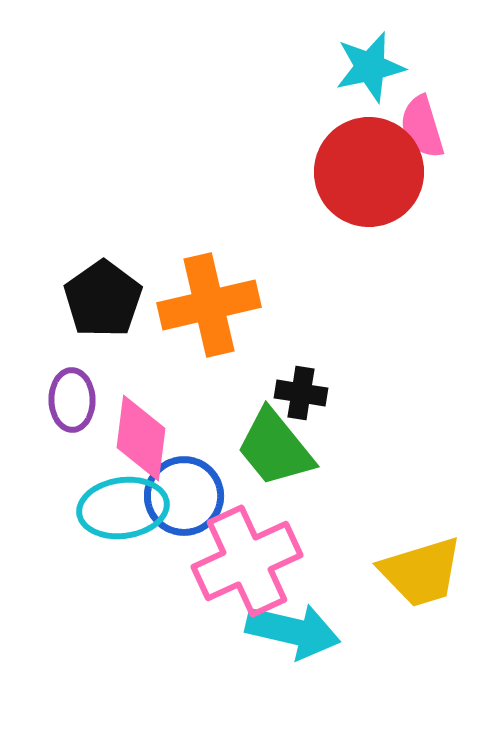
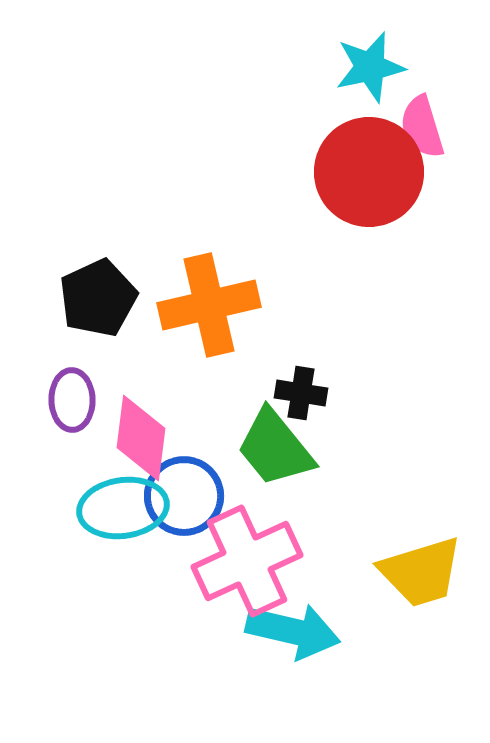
black pentagon: moved 5 px left, 1 px up; rotated 10 degrees clockwise
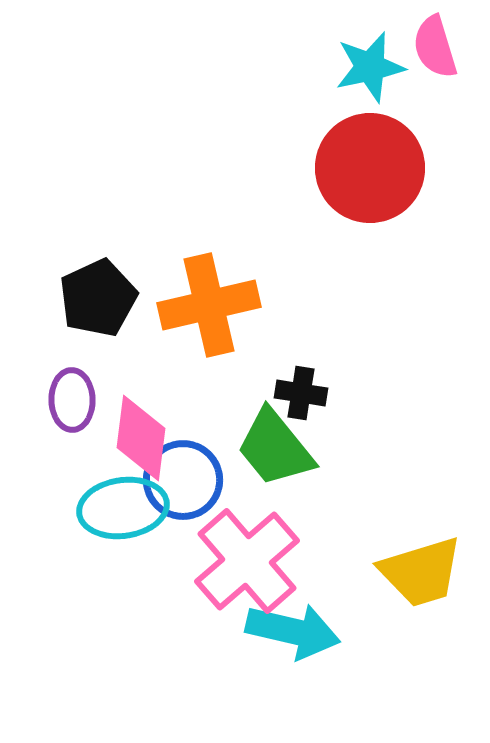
pink semicircle: moved 13 px right, 80 px up
red circle: moved 1 px right, 4 px up
blue circle: moved 1 px left, 16 px up
pink cross: rotated 16 degrees counterclockwise
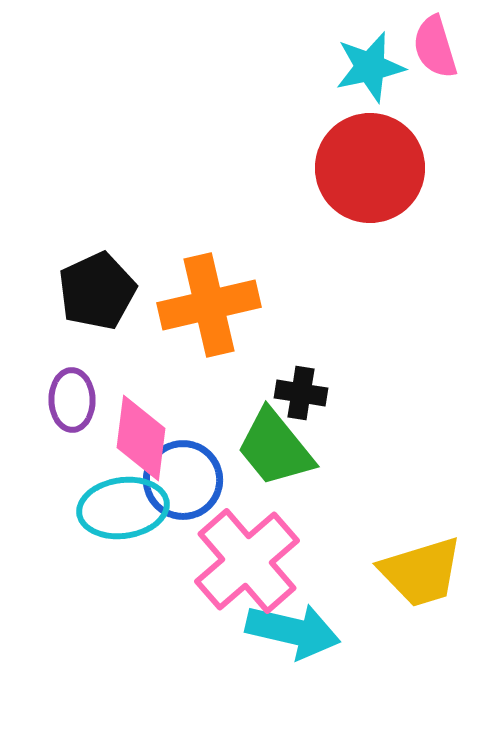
black pentagon: moved 1 px left, 7 px up
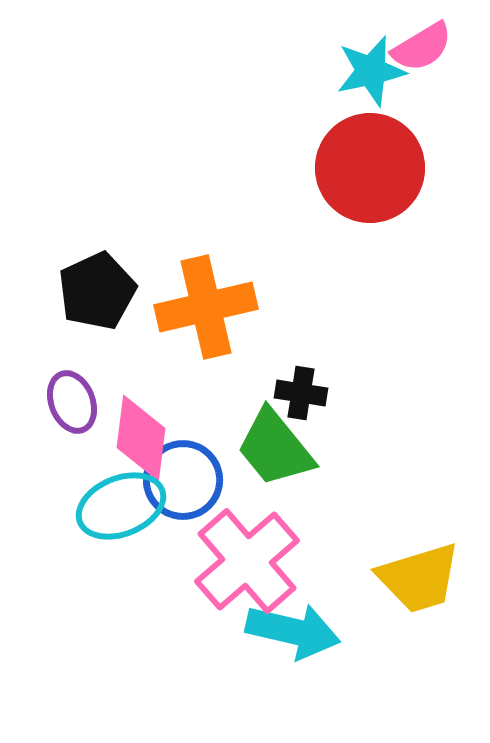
pink semicircle: moved 13 px left; rotated 104 degrees counterclockwise
cyan star: moved 1 px right, 4 px down
orange cross: moved 3 px left, 2 px down
purple ellipse: moved 2 px down; rotated 20 degrees counterclockwise
cyan ellipse: moved 2 px left, 2 px up; rotated 14 degrees counterclockwise
yellow trapezoid: moved 2 px left, 6 px down
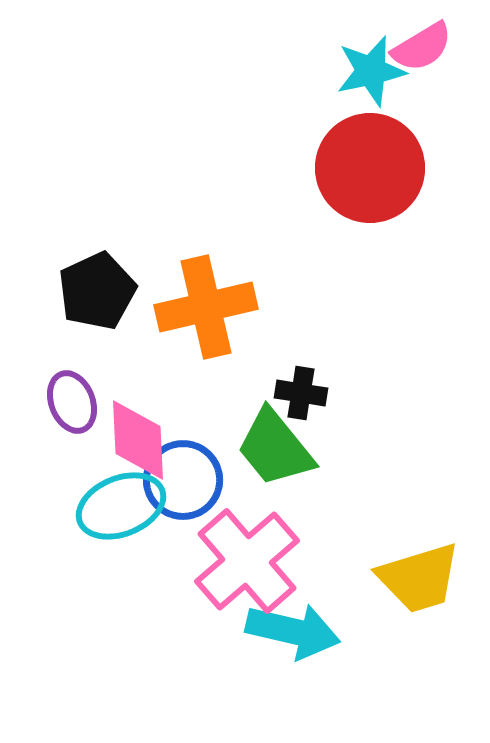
pink diamond: moved 3 px left, 2 px down; rotated 10 degrees counterclockwise
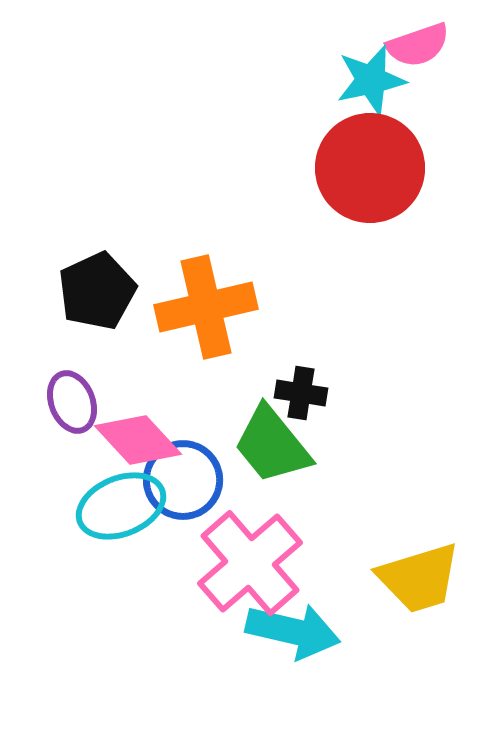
pink semicircle: moved 4 px left, 2 px up; rotated 12 degrees clockwise
cyan star: moved 9 px down
pink diamond: rotated 40 degrees counterclockwise
green trapezoid: moved 3 px left, 3 px up
pink cross: moved 3 px right, 2 px down
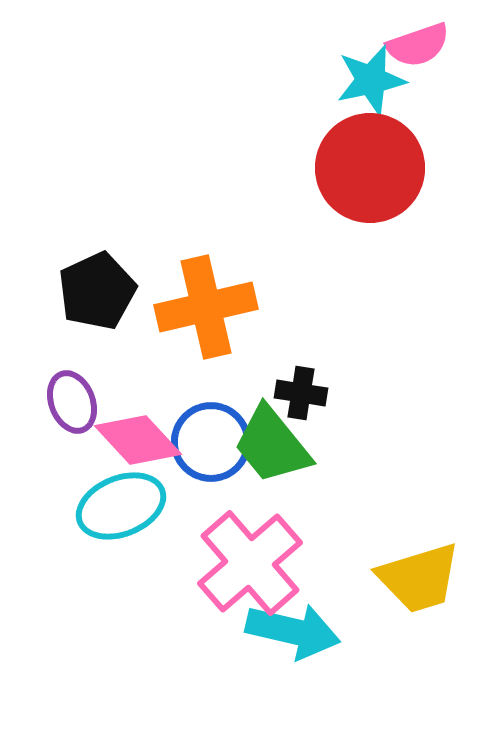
blue circle: moved 28 px right, 38 px up
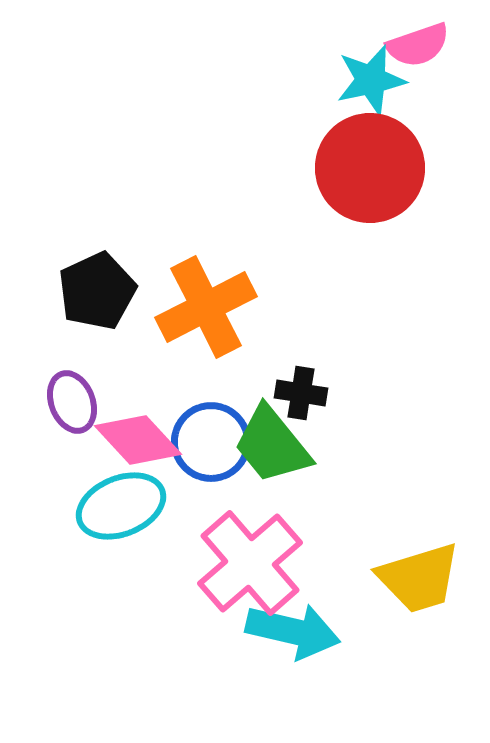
orange cross: rotated 14 degrees counterclockwise
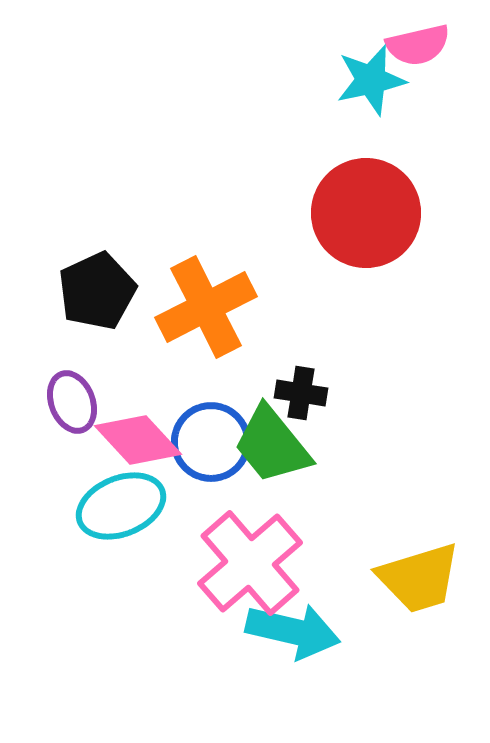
pink semicircle: rotated 6 degrees clockwise
red circle: moved 4 px left, 45 px down
